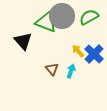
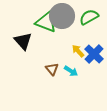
cyan arrow: rotated 104 degrees clockwise
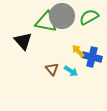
green triangle: rotated 10 degrees counterclockwise
blue cross: moved 2 px left, 3 px down; rotated 30 degrees counterclockwise
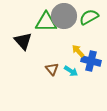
gray circle: moved 2 px right
green triangle: rotated 10 degrees counterclockwise
blue cross: moved 1 px left, 4 px down
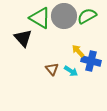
green semicircle: moved 2 px left, 1 px up
green triangle: moved 6 px left, 4 px up; rotated 30 degrees clockwise
black triangle: moved 3 px up
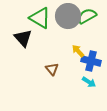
gray circle: moved 4 px right
cyan arrow: moved 18 px right, 11 px down
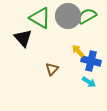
brown triangle: rotated 24 degrees clockwise
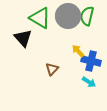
green semicircle: rotated 48 degrees counterclockwise
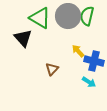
blue cross: moved 3 px right
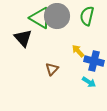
gray circle: moved 11 px left
